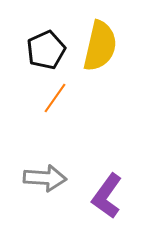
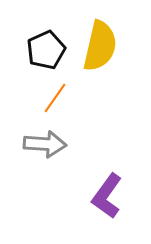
gray arrow: moved 34 px up
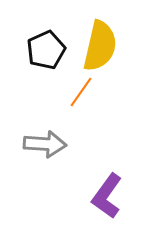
orange line: moved 26 px right, 6 px up
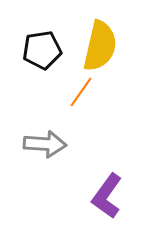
black pentagon: moved 4 px left; rotated 15 degrees clockwise
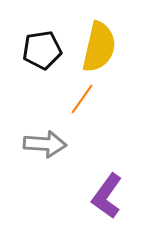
yellow semicircle: moved 1 px left, 1 px down
orange line: moved 1 px right, 7 px down
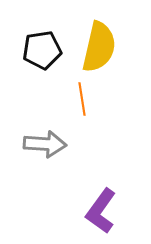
orange line: rotated 44 degrees counterclockwise
purple L-shape: moved 6 px left, 15 px down
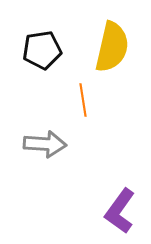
yellow semicircle: moved 13 px right
orange line: moved 1 px right, 1 px down
purple L-shape: moved 19 px right
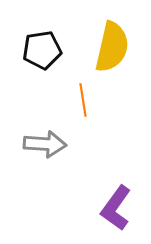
purple L-shape: moved 4 px left, 3 px up
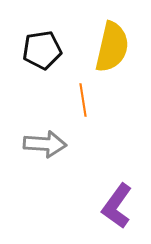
purple L-shape: moved 1 px right, 2 px up
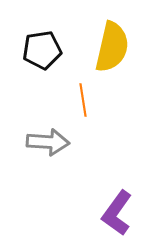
gray arrow: moved 3 px right, 2 px up
purple L-shape: moved 7 px down
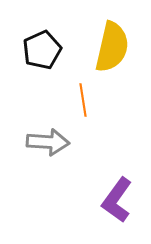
black pentagon: rotated 15 degrees counterclockwise
purple L-shape: moved 13 px up
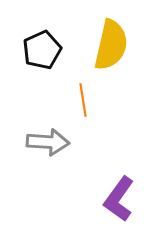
yellow semicircle: moved 1 px left, 2 px up
purple L-shape: moved 2 px right, 1 px up
